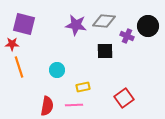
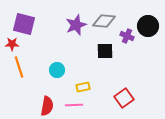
purple star: rotated 30 degrees counterclockwise
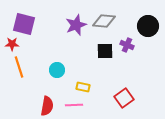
purple cross: moved 9 px down
yellow rectangle: rotated 24 degrees clockwise
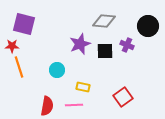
purple star: moved 4 px right, 19 px down
red star: moved 2 px down
red square: moved 1 px left, 1 px up
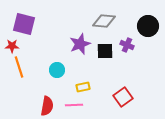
yellow rectangle: rotated 24 degrees counterclockwise
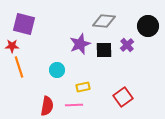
purple cross: rotated 24 degrees clockwise
black square: moved 1 px left, 1 px up
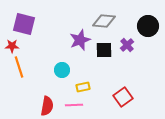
purple star: moved 4 px up
cyan circle: moved 5 px right
